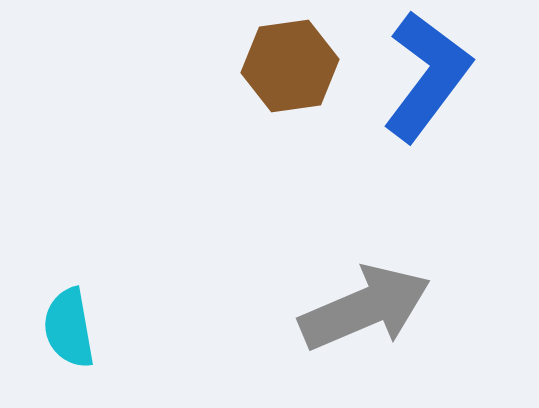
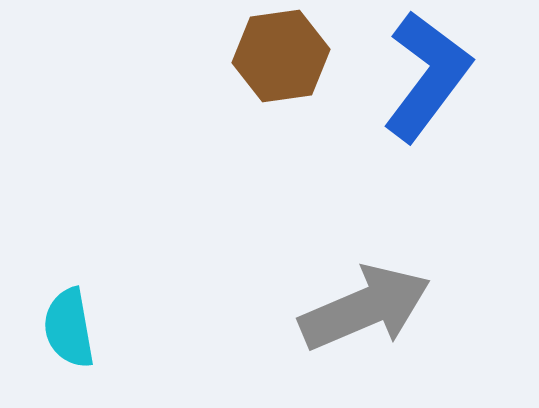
brown hexagon: moved 9 px left, 10 px up
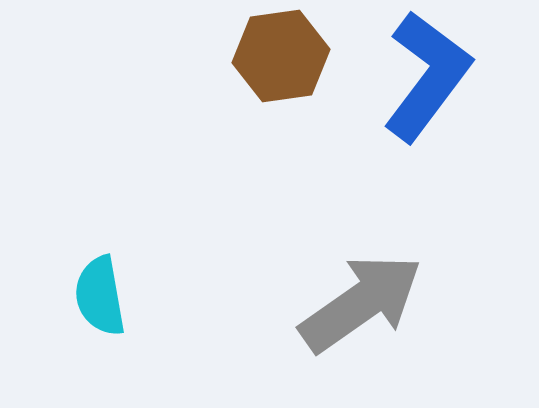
gray arrow: moved 4 px left, 5 px up; rotated 12 degrees counterclockwise
cyan semicircle: moved 31 px right, 32 px up
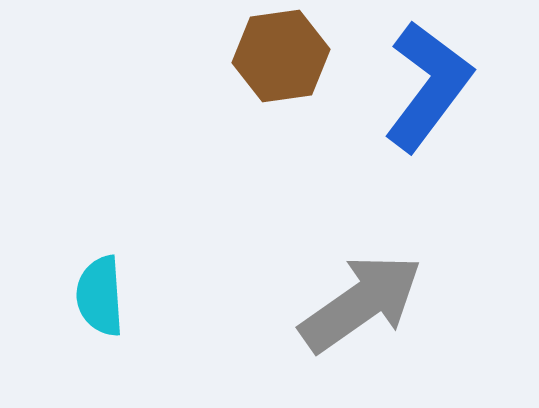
blue L-shape: moved 1 px right, 10 px down
cyan semicircle: rotated 6 degrees clockwise
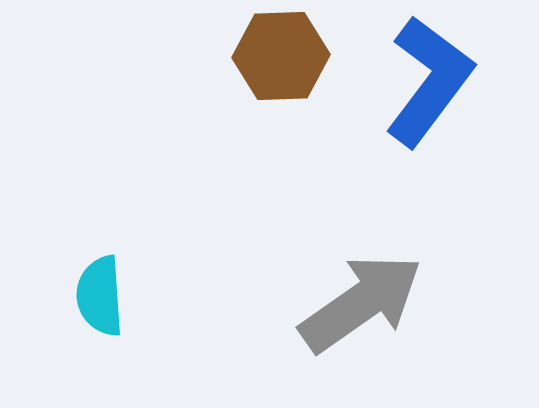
brown hexagon: rotated 6 degrees clockwise
blue L-shape: moved 1 px right, 5 px up
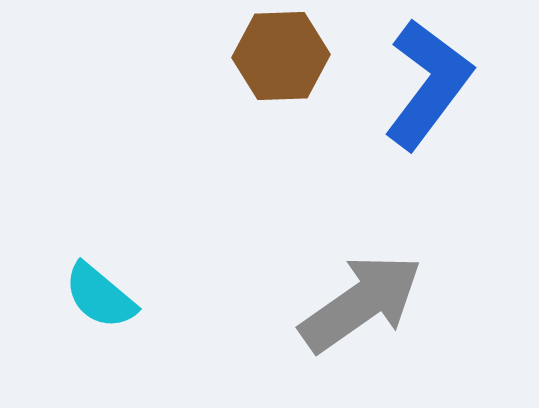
blue L-shape: moved 1 px left, 3 px down
cyan semicircle: rotated 46 degrees counterclockwise
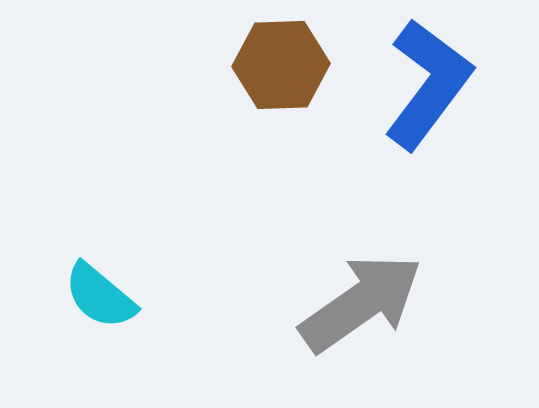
brown hexagon: moved 9 px down
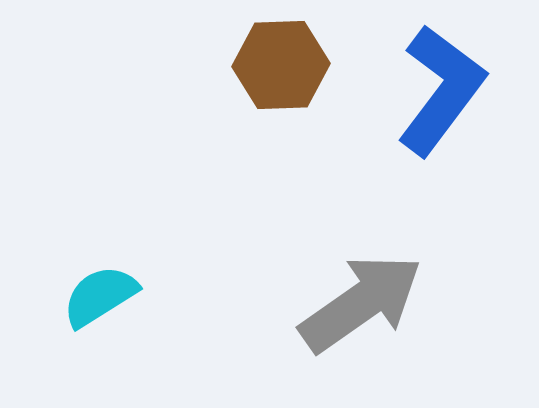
blue L-shape: moved 13 px right, 6 px down
cyan semicircle: rotated 108 degrees clockwise
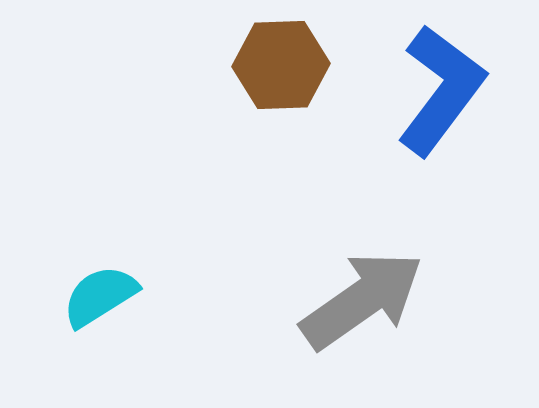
gray arrow: moved 1 px right, 3 px up
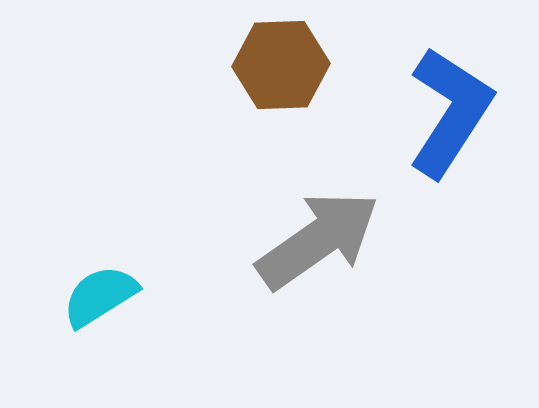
blue L-shape: moved 9 px right, 22 px down; rotated 4 degrees counterclockwise
gray arrow: moved 44 px left, 60 px up
